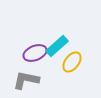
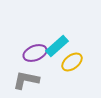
yellow ellipse: rotated 15 degrees clockwise
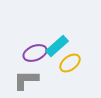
yellow ellipse: moved 2 px left, 1 px down
gray L-shape: rotated 12 degrees counterclockwise
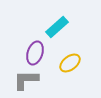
cyan rectangle: moved 19 px up
purple ellipse: rotated 50 degrees counterclockwise
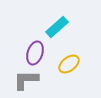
yellow ellipse: moved 1 px left, 1 px down
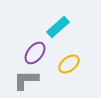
cyan rectangle: moved 1 px right
purple ellipse: rotated 20 degrees clockwise
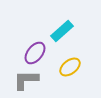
cyan rectangle: moved 4 px right, 4 px down
yellow ellipse: moved 1 px right, 3 px down
